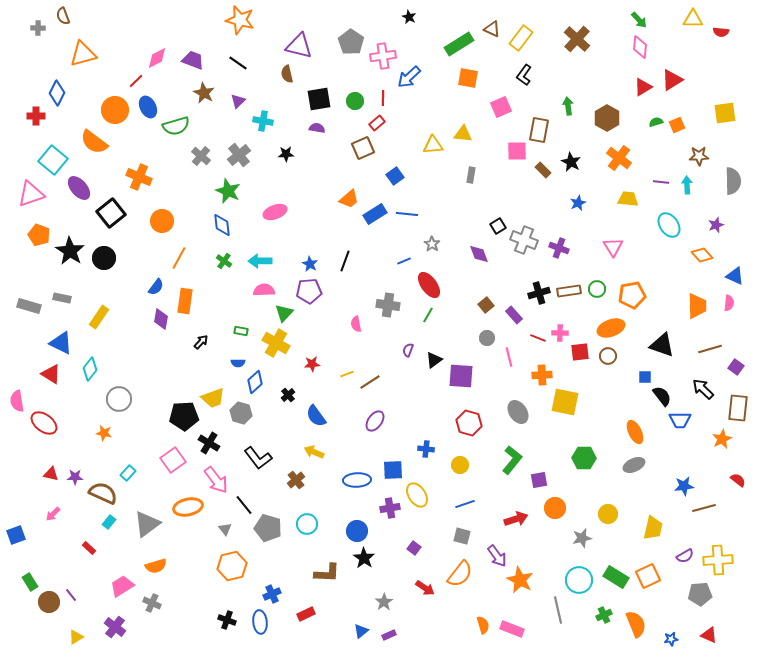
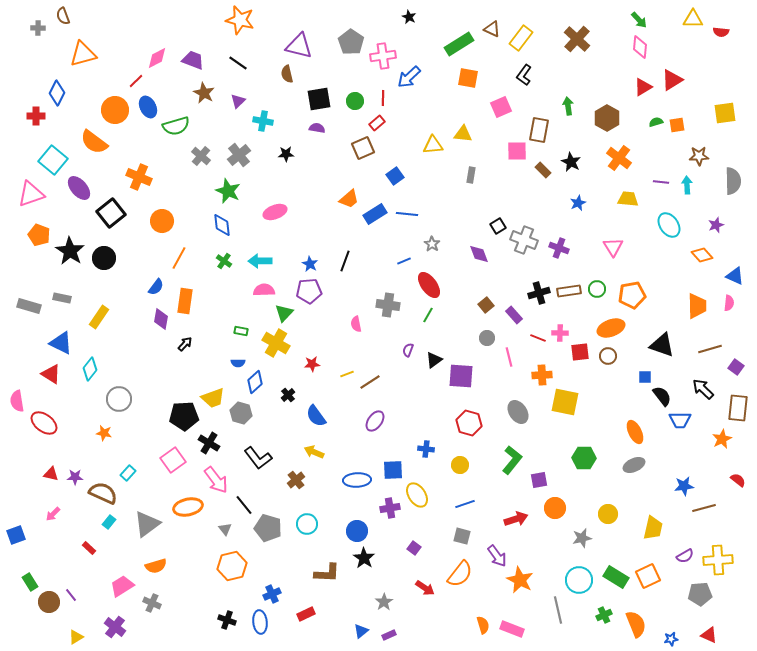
orange square at (677, 125): rotated 14 degrees clockwise
black arrow at (201, 342): moved 16 px left, 2 px down
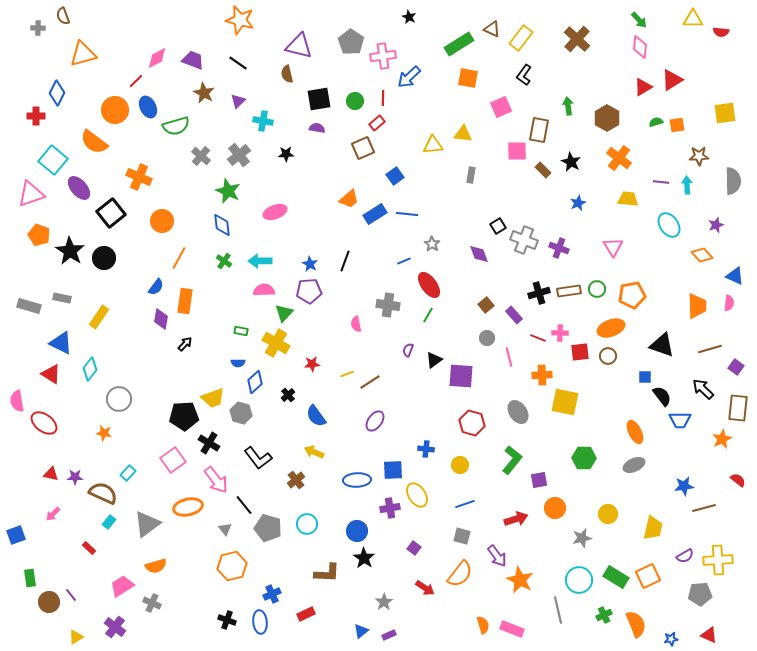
red hexagon at (469, 423): moved 3 px right
green rectangle at (30, 582): moved 4 px up; rotated 24 degrees clockwise
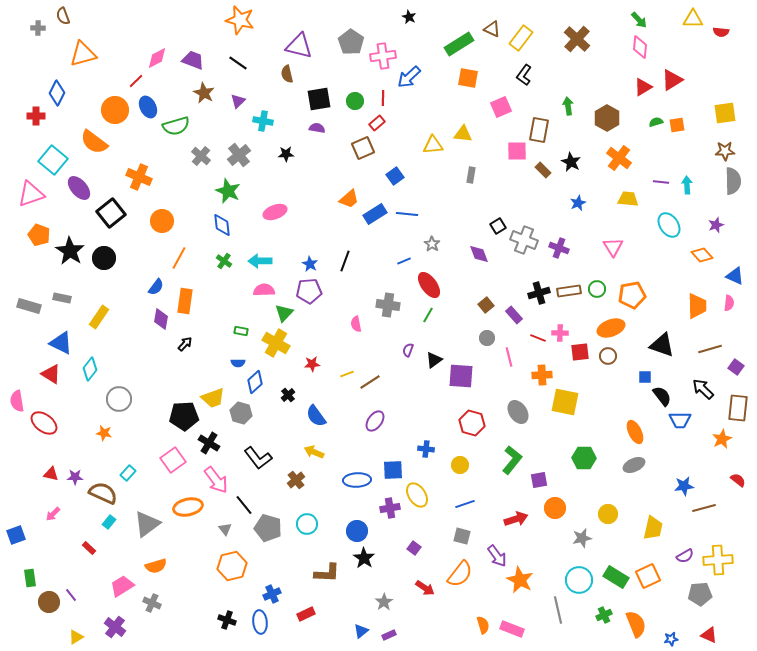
brown star at (699, 156): moved 26 px right, 5 px up
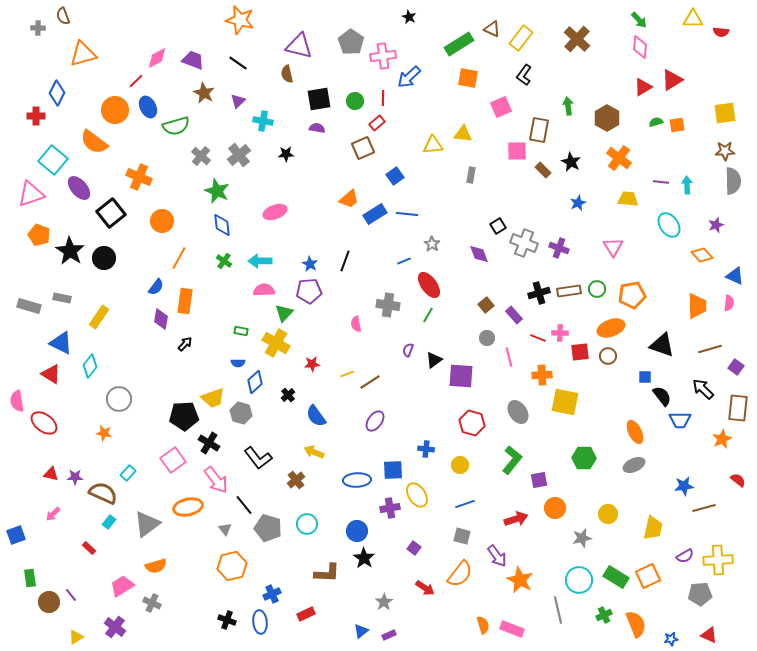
green star at (228, 191): moved 11 px left
gray cross at (524, 240): moved 3 px down
cyan diamond at (90, 369): moved 3 px up
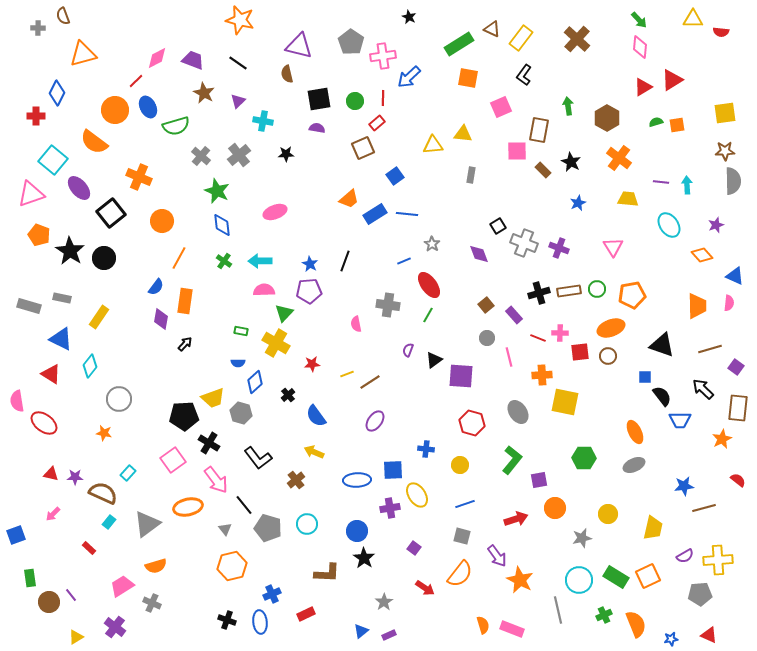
blue triangle at (61, 343): moved 4 px up
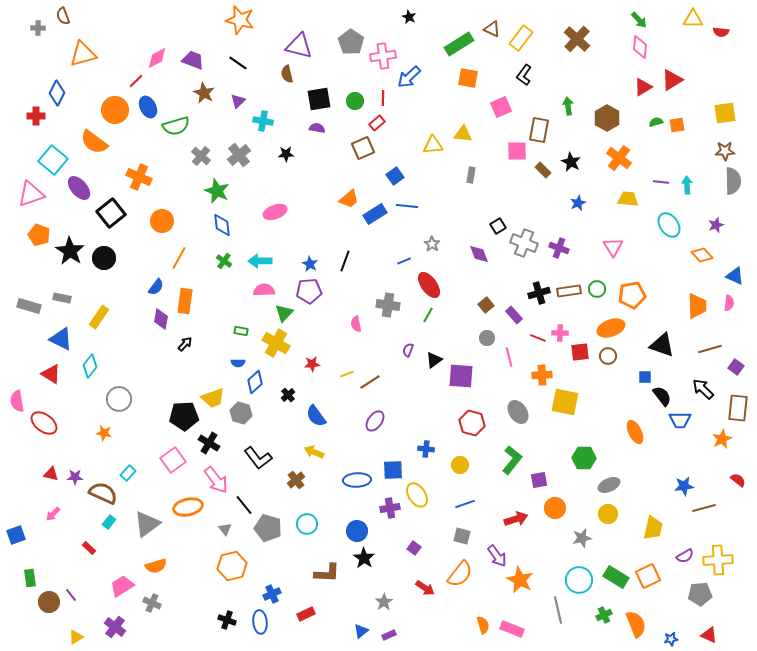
blue line at (407, 214): moved 8 px up
gray ellipse at (634, 465): moved 25 px left, 20 px down
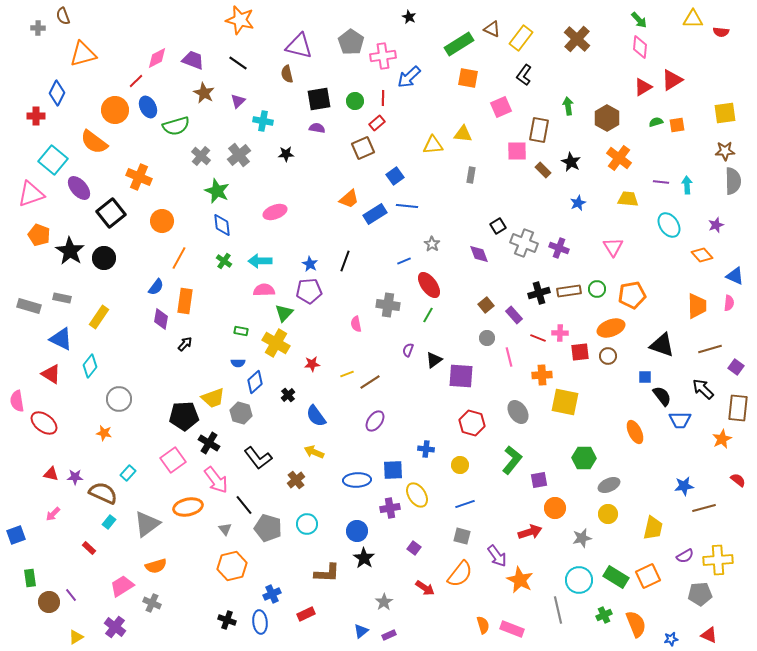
red arrow at (516, 519): moved 14 px right, 13 px down
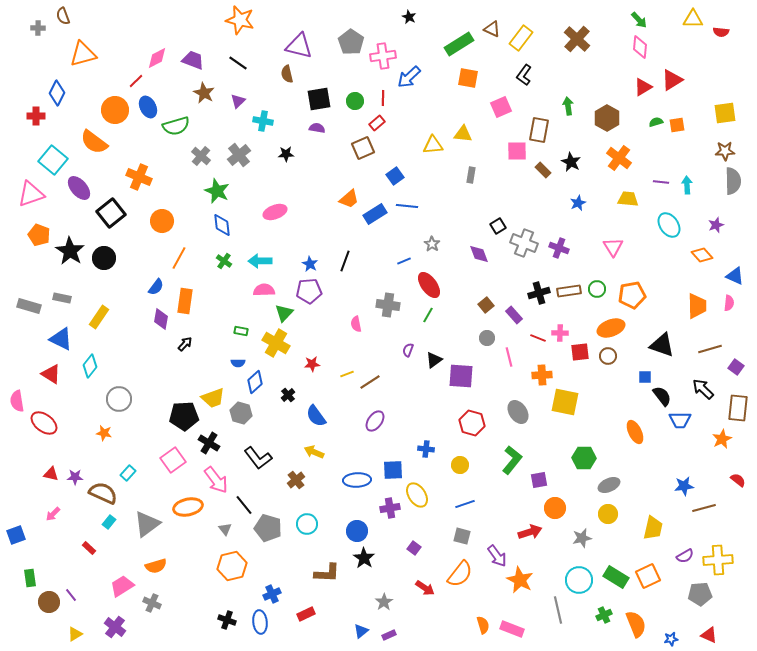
yellow triangle at (76, 637): moved 1 px left, 3 px up
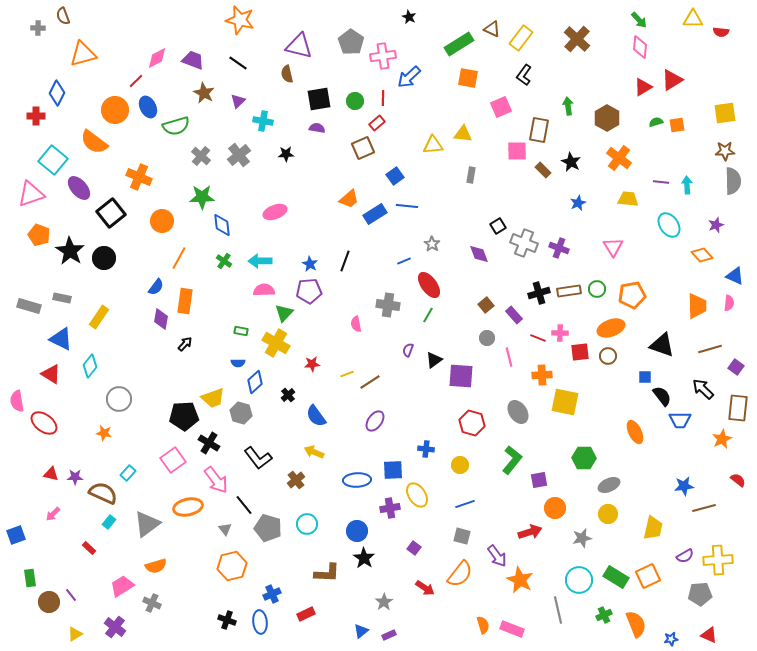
green star at (217, 191): moved 15 px left, 6 px down; rotated 25 degrees counterclockwise
